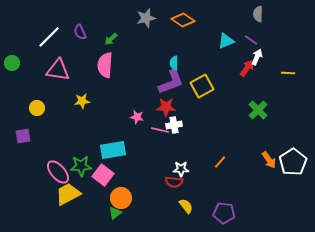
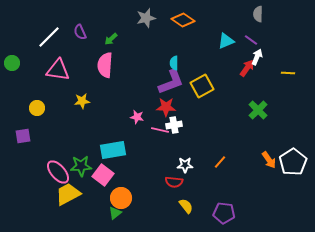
white star: moved 4 px right, 4 px up
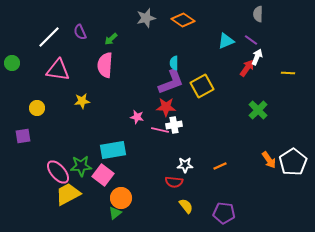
orange line: moved 4 px down; rotated 24 degrees clockwise
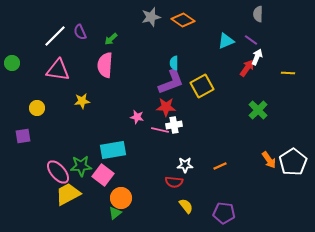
gray star: moved 5 px right, 1 px up
white line: moved 6 px right, 1 px up
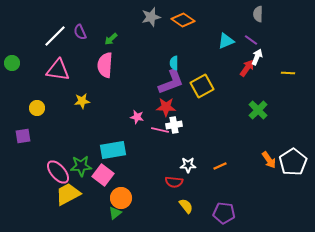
white star: moved 3 px right
